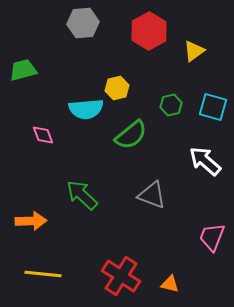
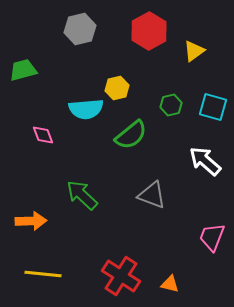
gray hexagon: moved 3 px left, 6 px down; rotated 8 degrees counterclockwise
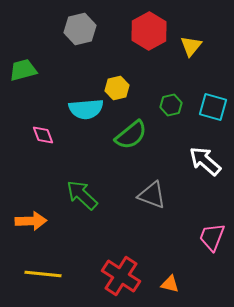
yellow triangle: moved 3 px left, 5 px up; rotated 15 degrees counterclockwise
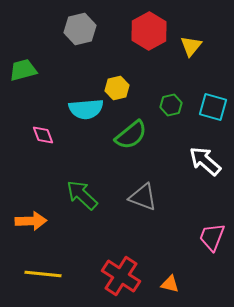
gray triangle: moved 9 px left, 2 px down
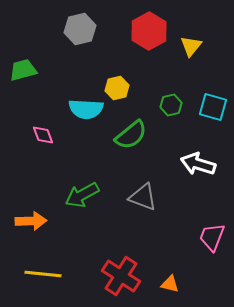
cyan semicircle: rotated 8 degrees clockwise
white arrow: moved 7 px left, 3 px down; rotated 24 degrees counterclockwise
green arrow: rotated 72 degrees counterclockwise
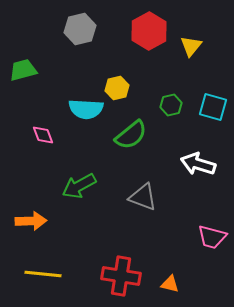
green arrow: moved 3 px left, 9 px up
pink trapezoid: rotated 96 degrees counterclockwise
red cross: rotated 24 degrees counterclockwise
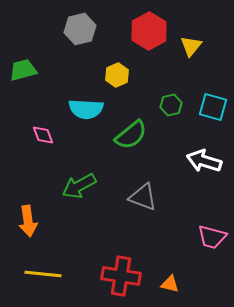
yellow hexagon: moved 13 px up; rotated 10 degrees counterclockwise
white arrow: moved 6 px right, 3 px up
orange arrow: moved 3 px left; rotated 84 degrees clockwise
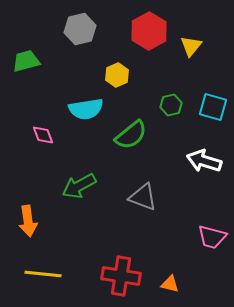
green trapezoid: moved 3 px right, 9 px up
cyan semicircle: rotated 12 degrees counterclockwise
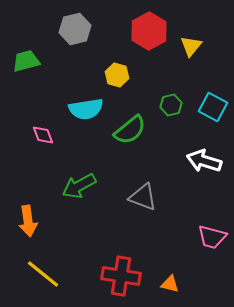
gray hexagon: moved 5 px left
yellow hexagon: rotated 20 degrees counterclockwise
cyan square: rotated 12 degrees clockwise
green semicircle: moved 1 px left, 5 px up
yellow line: rotated 33 degrees clockwise
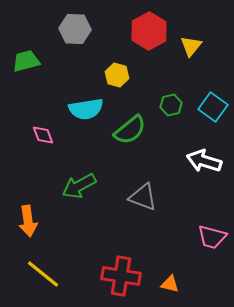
gray hexagon: rotated 16 degrees clockwise
cyan square: rotated 8 degrees clockwise
